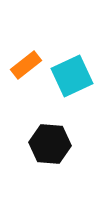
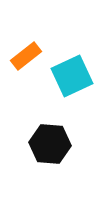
orange rectangle: moved 9 px up
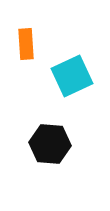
orange rectangle: moved 12 px up; rotated 56 degrees counterclockwise
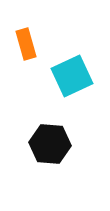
orange rectangle: rotated 12 degrees counterclockwise
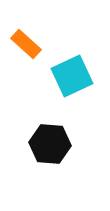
orange rectangle: rotated 32 degrees counterclockwise
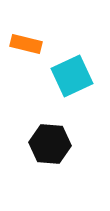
orange rectangle: rotated 28 degrees counterclockwise
